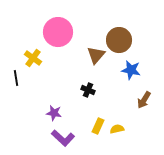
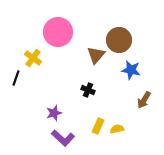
black line: rotated 28 degrees clockwise
purple star: rotated 28 degrees counterclockwise
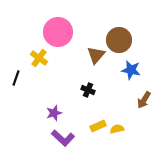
yellow cross: moved 6 px right
yellow rectangle: rotated 42 degrees clockwise
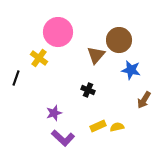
yellow semicircle: moved 2 px up
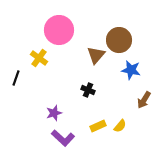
pink circle: moved 1 px right, 2 px up
yellow semicircle: moved 3 px right, 1 px up; rotated 144 degrees clockwise
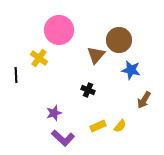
black line: moved 3 px up; rotated 21 degrees counterclockwise
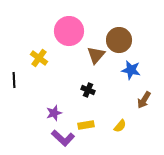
pink circle: moved 10 px right, 1 px down
black line: moved 2 px left, 5 px down
yellow rectangle: moved 12 px left, 1 px up; rotated 14 degrees clockwise
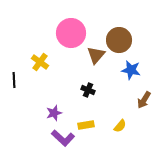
pink circle: moved 2 px right, 2 px down
yellow cross: moved 1 px right, 4 px down
